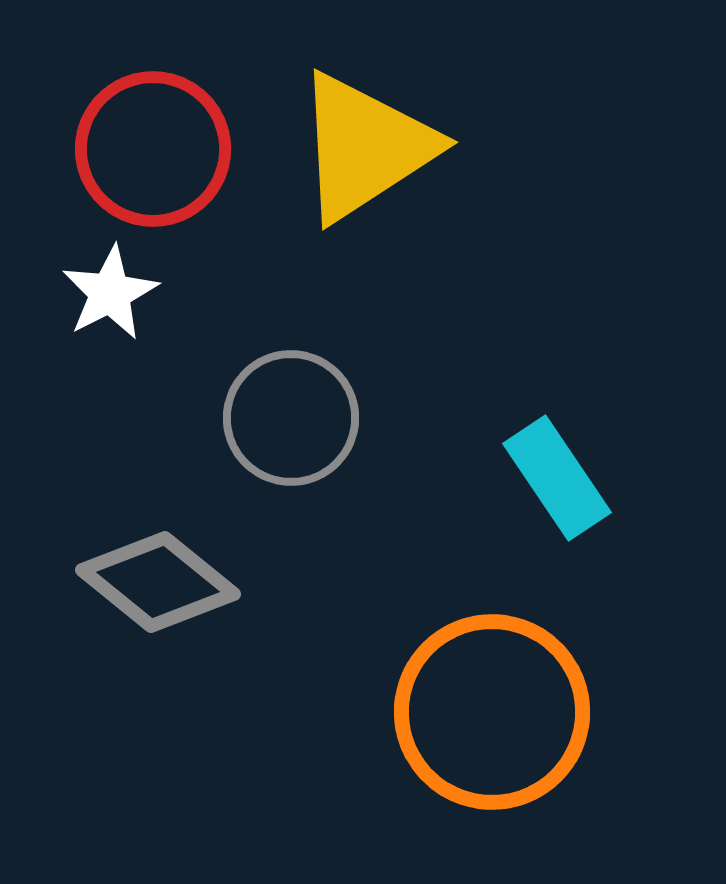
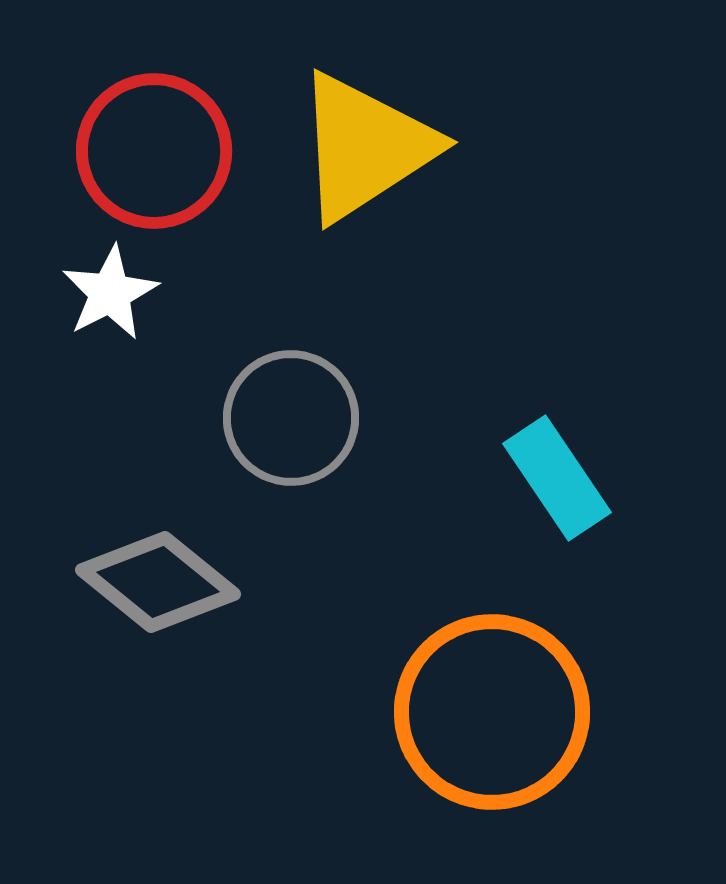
red circle: moved 1 px right, 2 px down
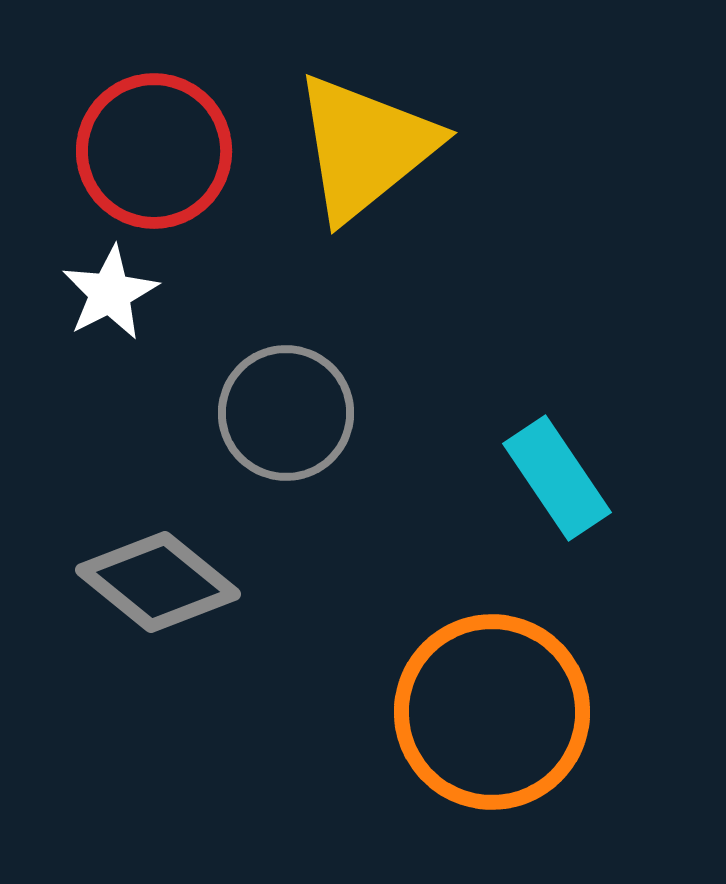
yellow triangle: rotated 6 degrees counterclockwise
gray circle: moved 5 px left, 5 px up
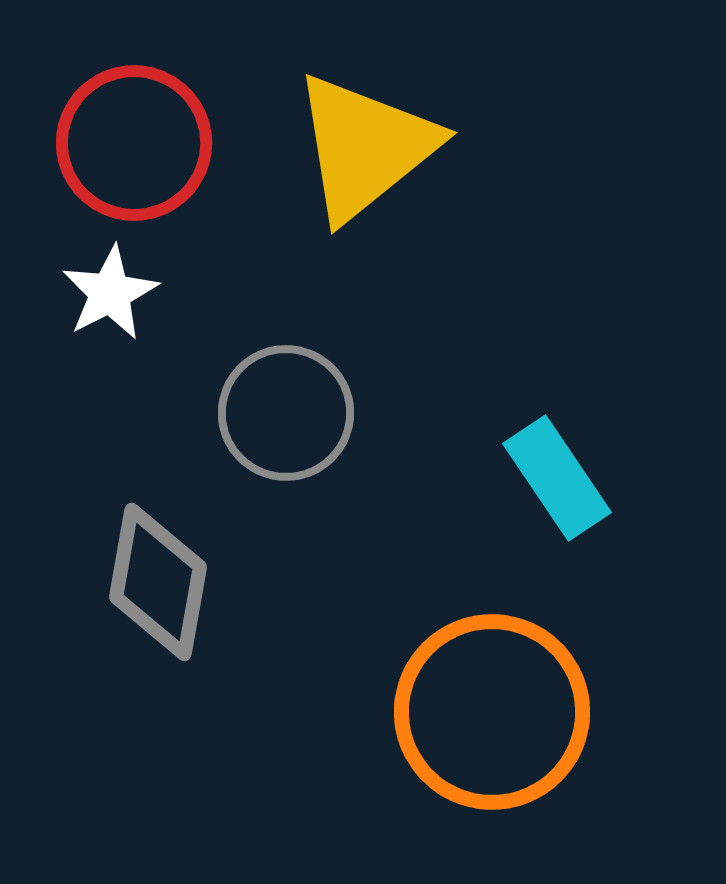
red circle: moved 20 px left, 8 px up
gray diamond: rotated 61 degrees clockwise
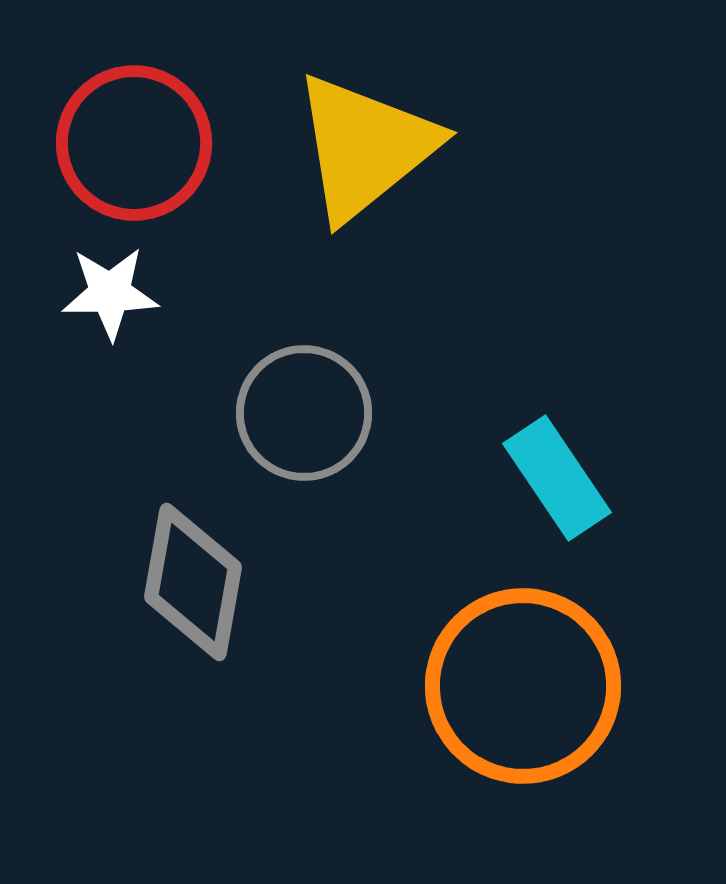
white star: rotated 26 degrees clockwise
gray circle: moved 18 px right
gray diamond: moved 35 px right
orange circle: moved 31 px right, 26 px up
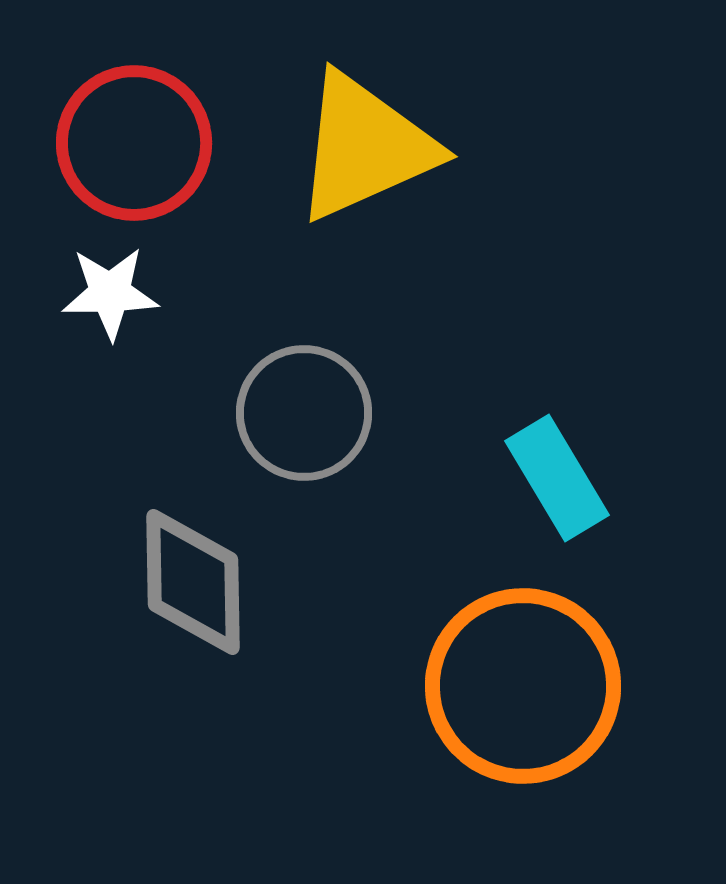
yellow triangle: rotated 15 degrees clockwise
cyan rectangle: rotated 3 degrees clockwise
gray diamond: rotated 11 degrees counterclockwise
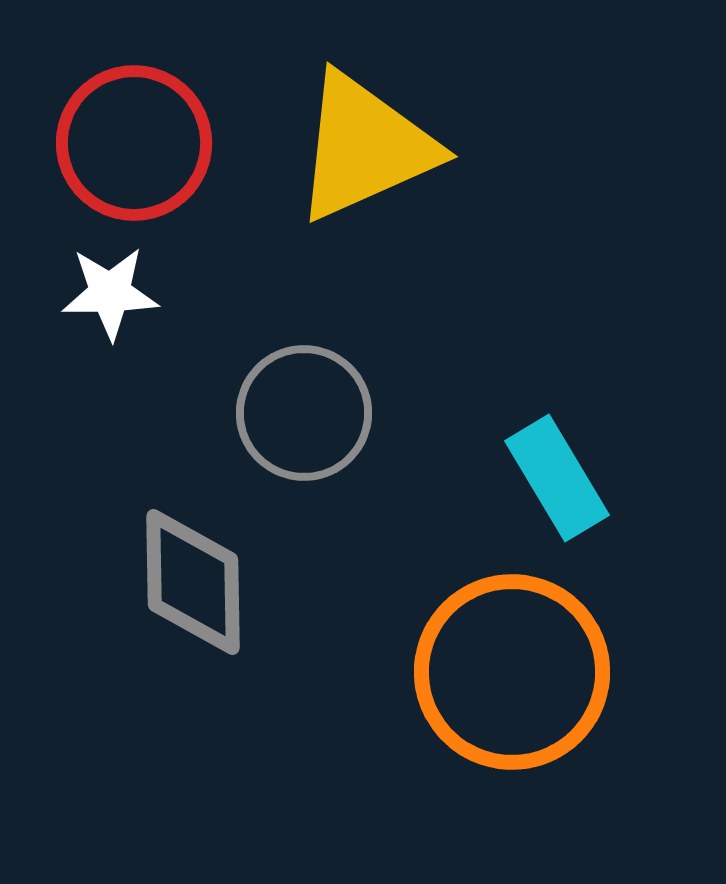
orange circle: moved 11 px left, 14 px up
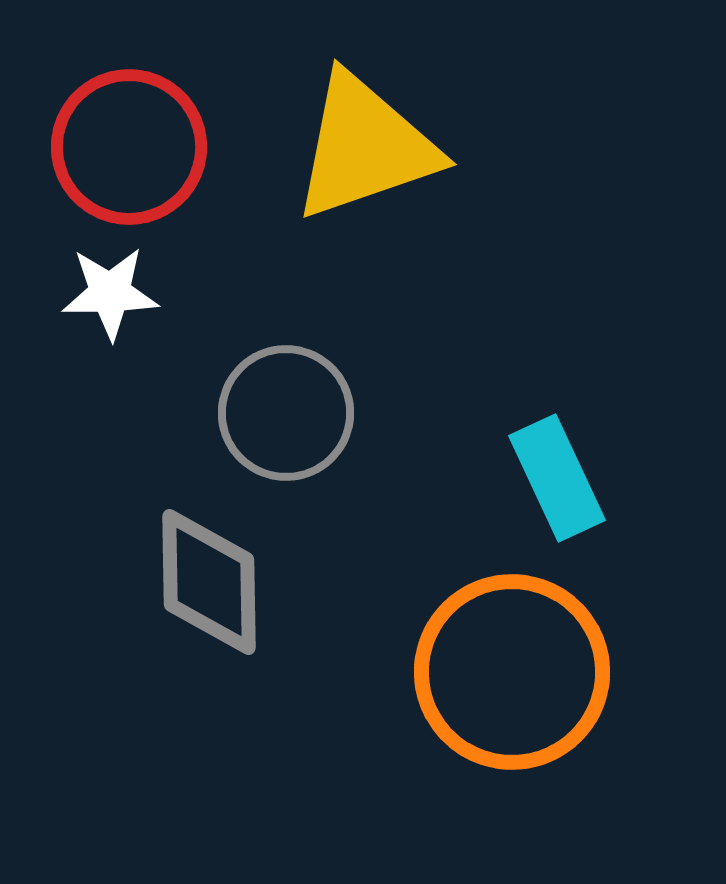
red circle: moved 5 px left, 4 px down
yellow triangle: rotated 5 degrees clockwise
gray circle: moved 18 px left
cyan rectangle: rotated 6 degrees clockwise
gray diamond: moved 16 px right
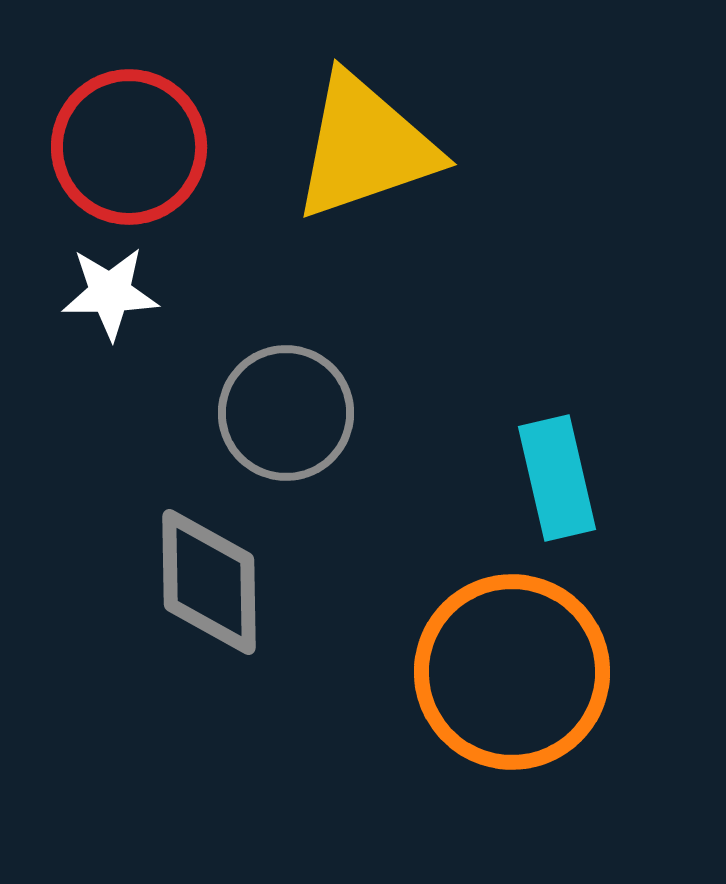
cyan rectangle: rotated 12 degrees clockwise
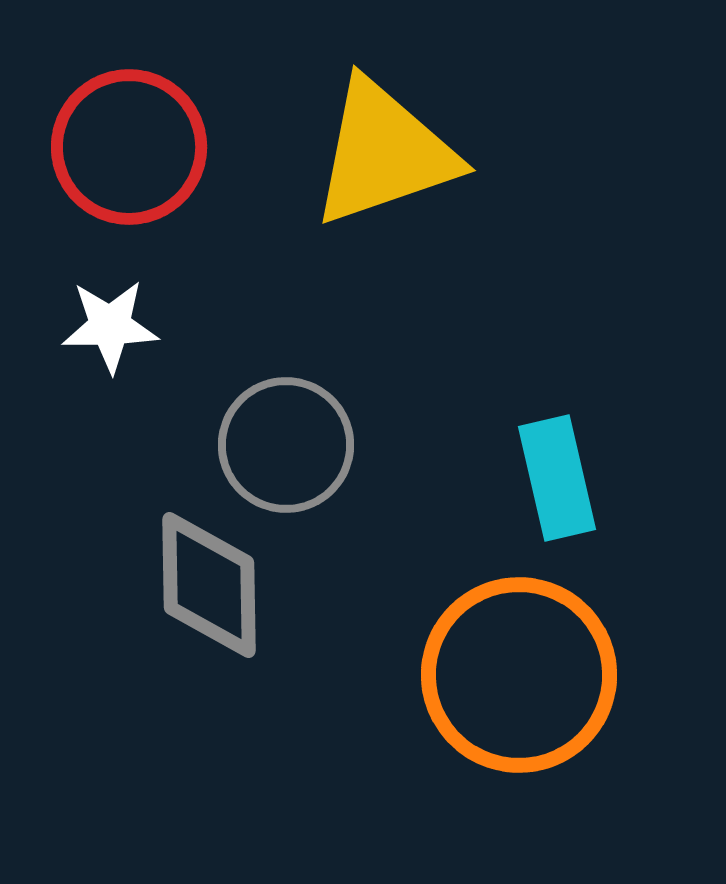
yellow triangle: moved 19 px right, 6 px down
white star: moved 33 px down
gray circle: moved 32 px down
gray diamond: moved 3 px down
orange circle: moved 7 px right, 3 px down
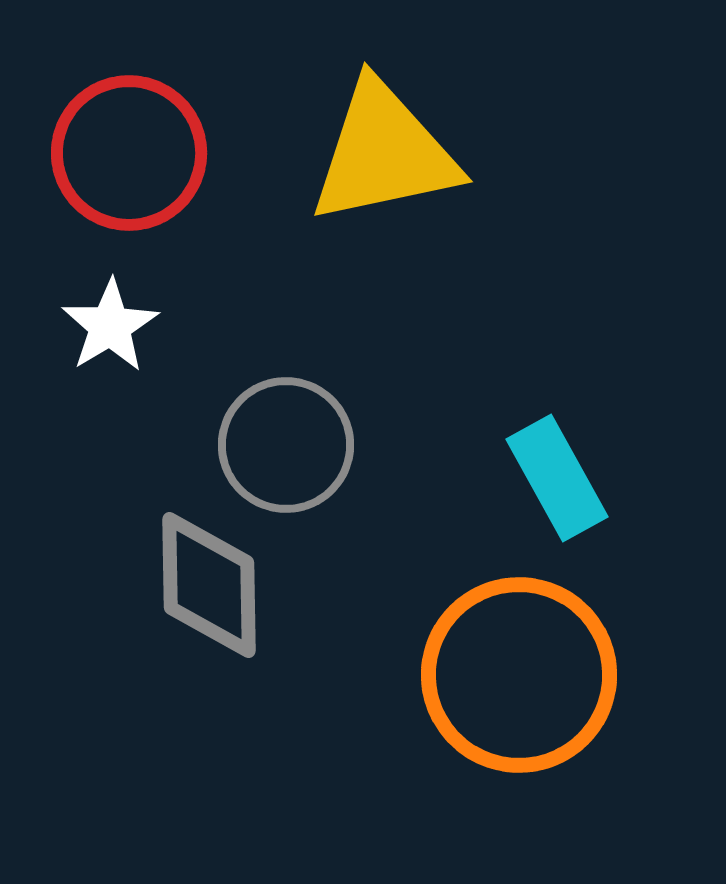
red circle: moved 6 px down
yellow triangle: rotated 7 degrees clockwise
white star: rotated 30 degrees counterclockwise
cyan rectangle: rotated 16 degrees counterclockwise
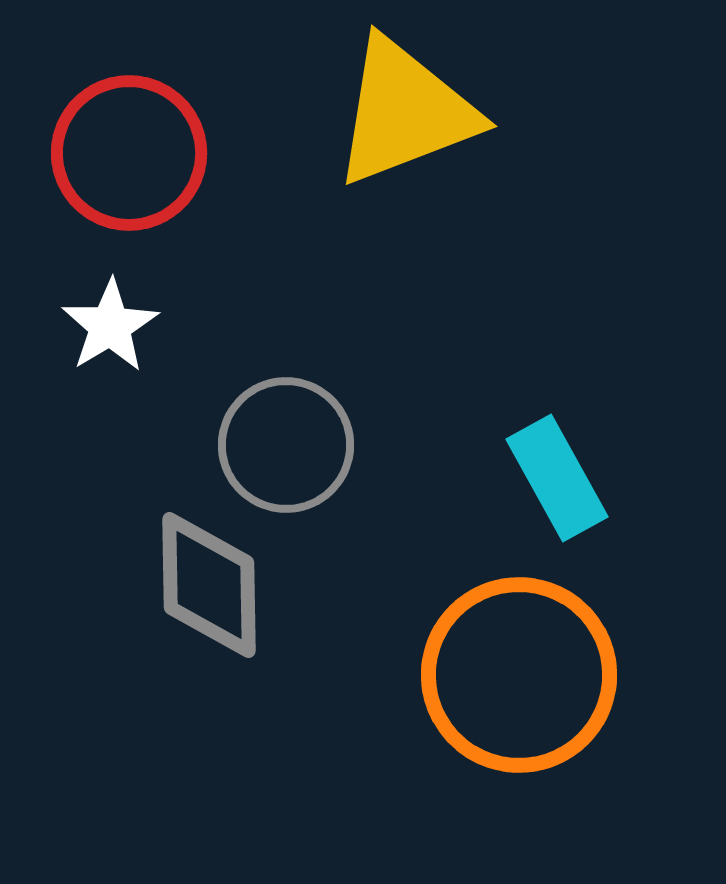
yellow triangle: moved 21 px right, 41 px up; rotated 9 degrees counterclockwise
